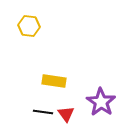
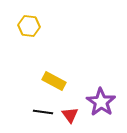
yellow rectangle: rotated 20 degrees clockwise
red triangle: moved 4 px right, 1 px down
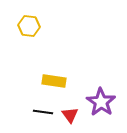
yellow rectangle: rotated 20 degrees counterclockwise
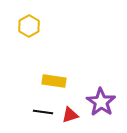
yellow hexagon: rotated 25 degrees clockwise
red triangle: rotated 48 degrees clockwise
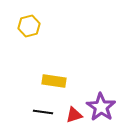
yellow hexagon: rotated 15 degrees clockwise
purple star: moved 5 px down
red triangle: moved 4 px right
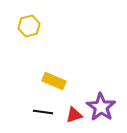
yellow rectangle: rotated 15 degrees clockwise
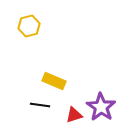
black line: moved 3 px left, 7 px up
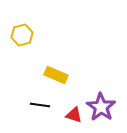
yellow hexagon: moved 7 px left, 9 px down
yellow rectangle: moved 2 px right, 6 px up
red triangle: rotated 36 degrees clockwise
